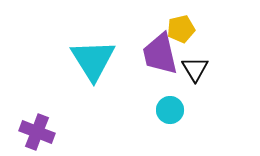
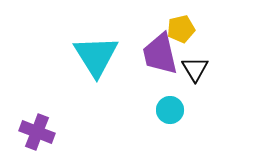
cyan triangle: moved 3 px right, 4 px up
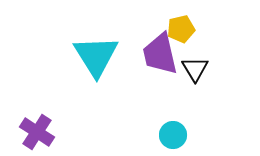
cyan circle: moved 3 px right, 25 px down
purple cross: rotated 12 degrees clockwise
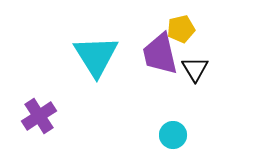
purple cross: moved 2 px right, 16 px up; rotated 24 degrees clockwise
